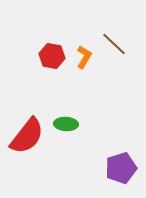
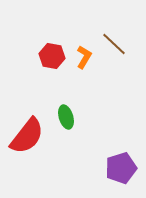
green ellipse: moved 7 px up; rotated 70 degrees clockwise
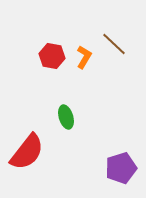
red semicircle: moved 16 px down
